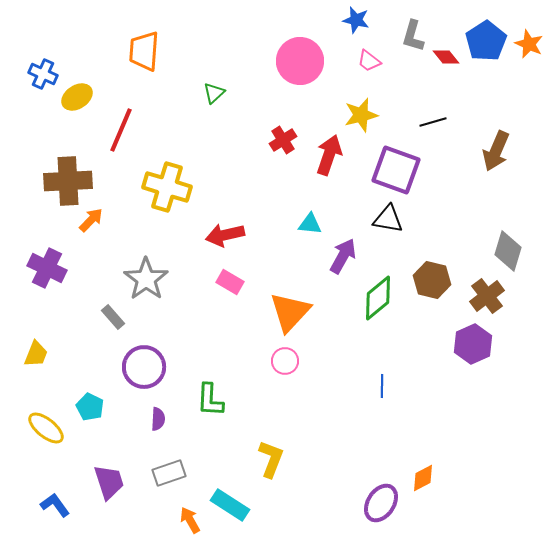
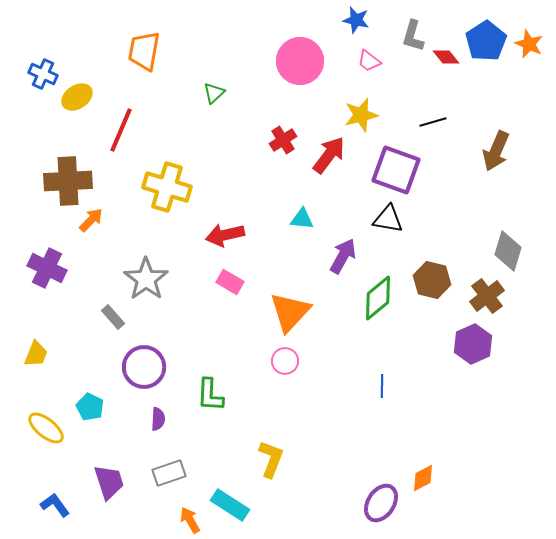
orange trapezoid at (144, 51): rotated 6 degrees clockwise
red arrow at (329, 155): rotated 18 degrees clockwise
cyan triangle at (310, 224): moved 8 px left, 5 px up
green L-shape at (210, 400): moved 5 px up
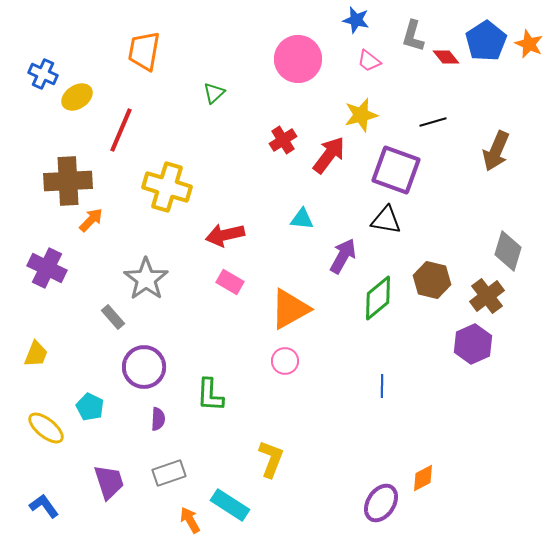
pink circle at (300, 61): moved 2 px left, 2 px up
black triangle at (388, 219): moved 2 px left, 1 px down
orange triangle at (290, 312): moved 3 px up; rotated 18 degrees clockwise
blue L-shape at (55, 505): moved 11 px left, 1 px down
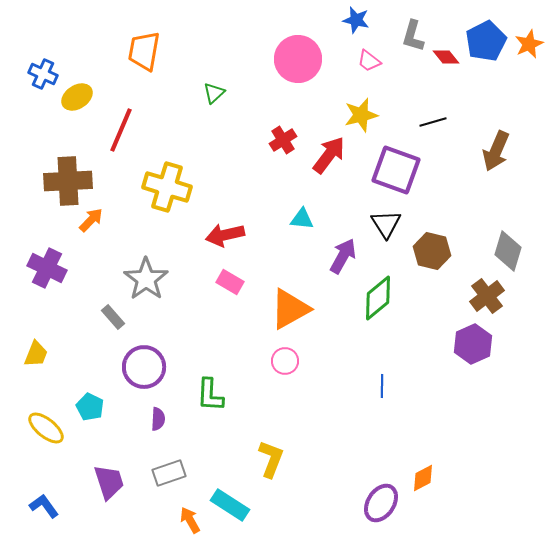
blue pentagon at (486, 41): rotated 6 degrees clockwise
orange star at (529, 44): rotated 24 degrees clockwise
black triangle at (386, 220): moved 4 px down; rotated 48 degrees clockwise
brown hexagon at (432, 280): moved 29 px up
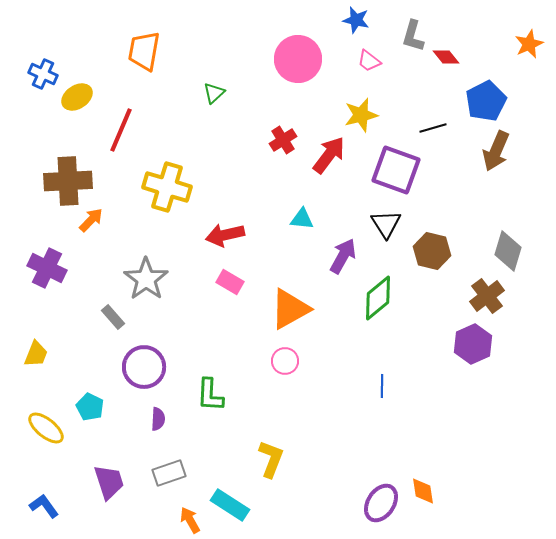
blue pentagon at (486, 41): moved 60 px down
black line at (433, 122): moved 6 px down
orange diamond at (423, 478): moved 13 px down; rotated 72 degrees counterclockwise
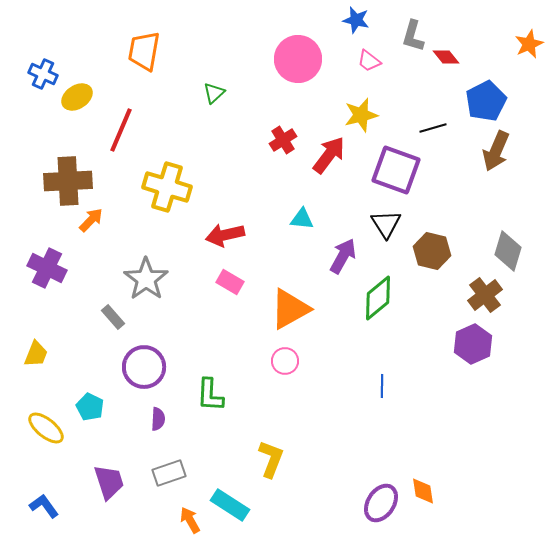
brown cross at (487, 296): moved 2 px left, 1 px up
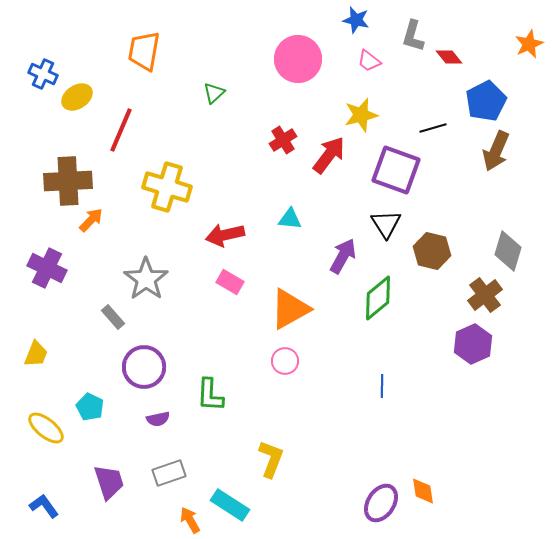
red diamond at (446, 57): moved 3 px right
cyan triangle at (302, 219): moved 12 px left
purple semicircle at (158, 419): rotated 75 degrees clockwise
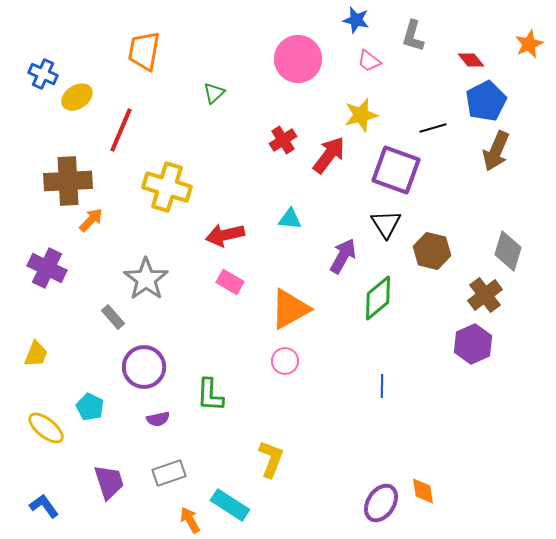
red diamond at (449, 57): moved 22 px right, 3 px down
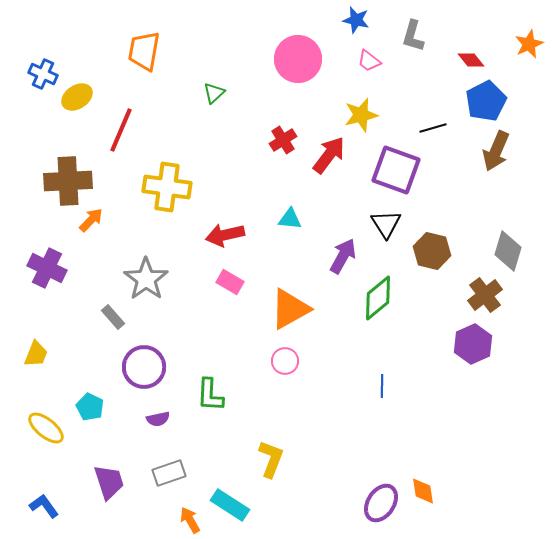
yellow cross at (167, 187): rotated 9 degrees counterclockwise
